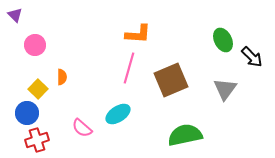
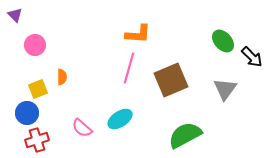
green ellipse: moved 1 px down; rotated 15 degrees counterclockwise
yellow square: rotated 24 degrees clockwise
cyan ellipse: moved 2 px right, 5 px down
green semicircle: rotated 16 degrees counterclockwise
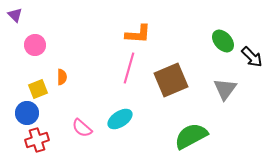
green semicircle: moved 6 px right, 1 px down
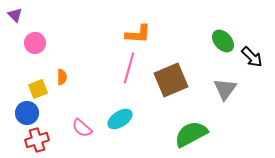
pink circle: moved 2 px up
green semicircle: moved 2 px up
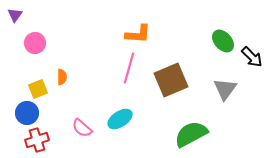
purple triangle: rotated 21 degrees clockwise
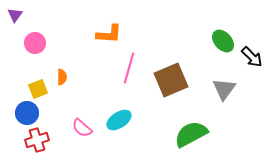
orange L-shape: moved 29 px left
gray triangle: moved 1 px left
cyan ellipse: moved 1 px left, 1 px down
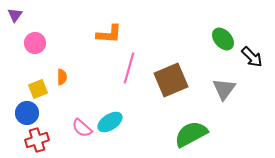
green ellipse: moved 2 px up
cyan ellipse: moved 9 px left, 2 px down
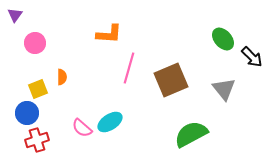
gray triangle: rotated 15 degrees counterclockwise
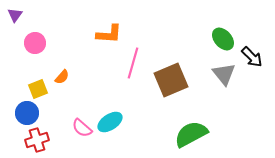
pink line: moved 4 px right, 5 px up
orange semicircle: rotated 42 degrees clockwise
gray triangle: moved 15 px up
